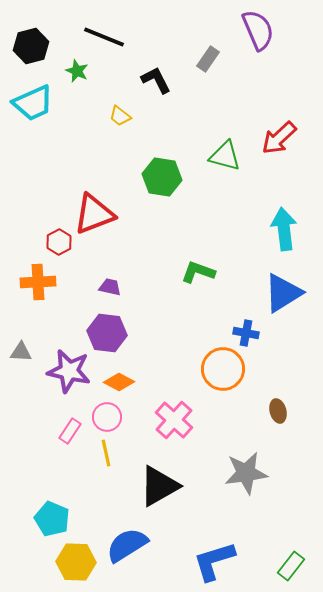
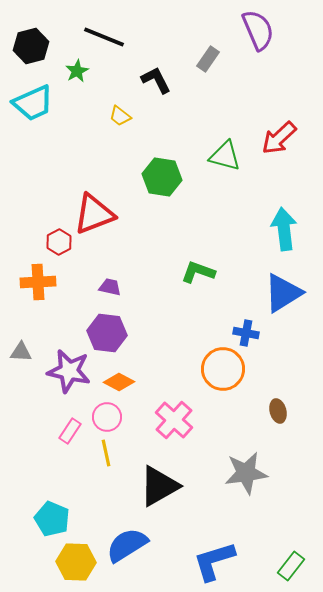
green star: rotated 20 degrees clockwise
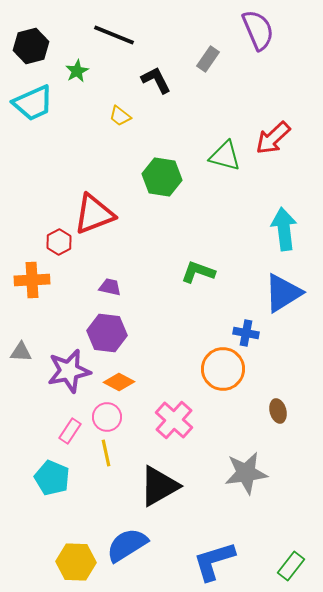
black line: moved 10 px right, 2 px up
red arrow: moved 6 px left
orange cross: moved 6 px left, 2 px up
purple star: rotated 24 degrees counterclockwise
cyan pentagon: moved 41 px up
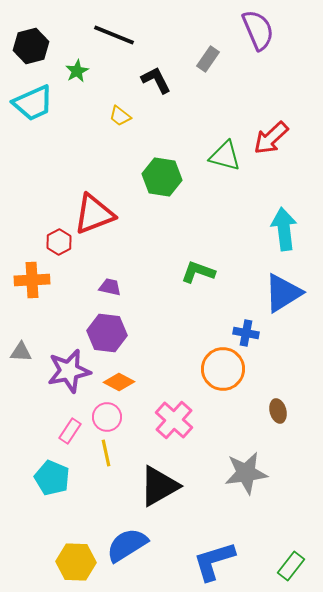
red arrow: moved 2 px left
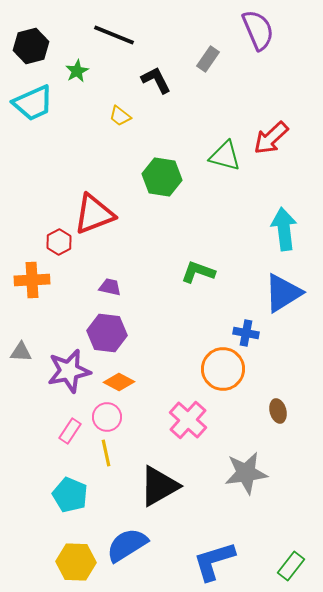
pink cross: moved 14 px right
cyan pentagon: moved 18 px right, 17 px down
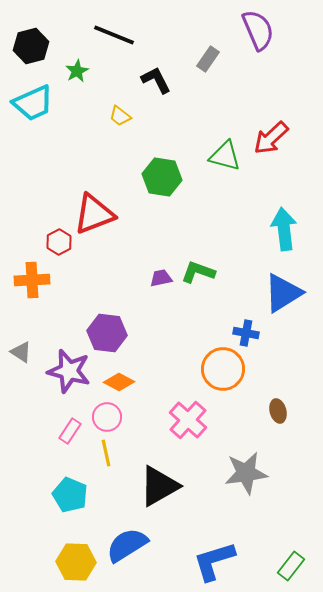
purple trapezoid: moved 51 px right, 9 px up; rotated 25 degrees counterclockwise
gray triangle: rotated 30 degrees clockwise
purple star: rotated 27 degrees clockwise
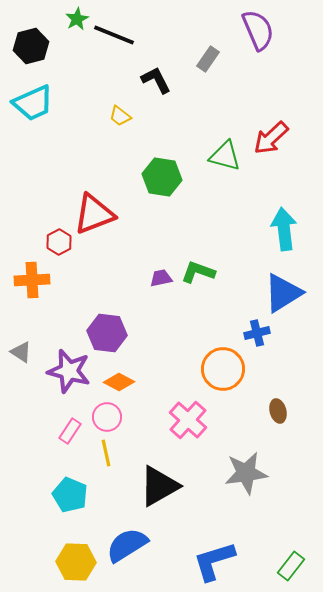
green star: moved 52 px up
blue cross: moved 11 px right; rotated 25 degrees counterclockwise
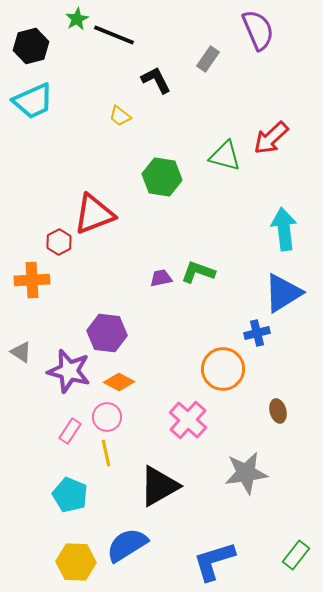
cyan trapezoid: moved 2 px up
green rectangle: moved 5 px right, 11 px up
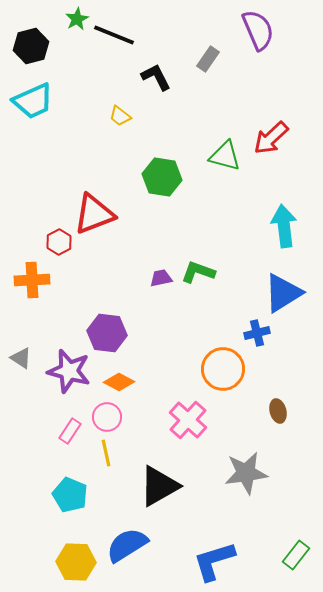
black L-shape: moved 3 px up
cyan arrow: moved 3 px up
gray triangle: moved 6 px down
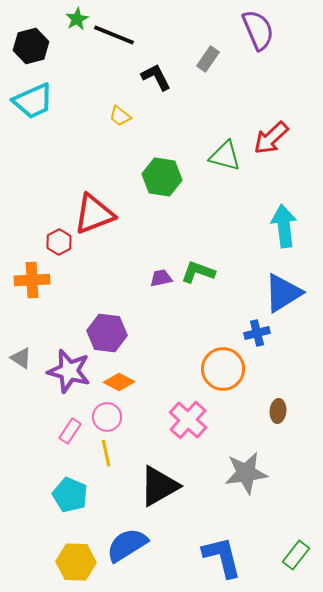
brown ellipse: rotated 20 degrees clockwise
blue L-shape: moved 8 px right, 4 px up; rotated 93 degrees clockwise
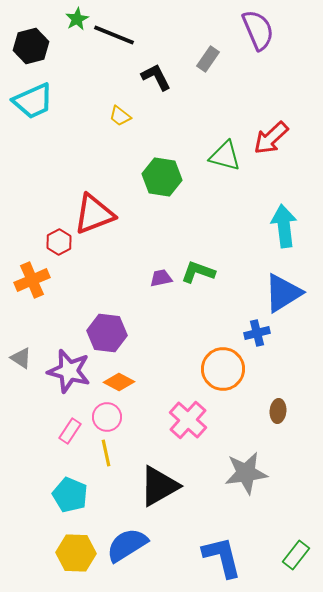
orange cross: rotated 20 degrees counterclockwise
yellow hexagon: moved 9 px up
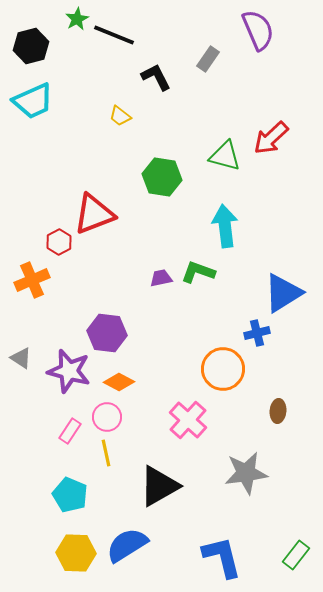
cyan arrow: moved 59 px left
